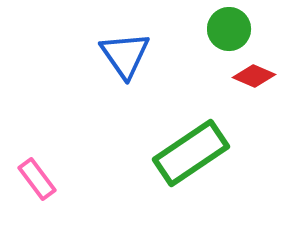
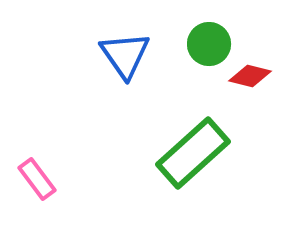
green circle: moved 20 px left, 15 px down
red diamond: moved 4 px left; rotated 9 degrees counterclockwise
green rectangle: moved 2 px right; rotated 8 degrees counterclockwise
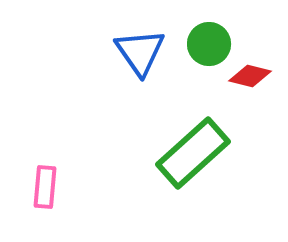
blue triangle: moved 15 px right, 3 px up
pink rectangle: moved 8 px right, 8 px down; rotated 42 degrees clockwise
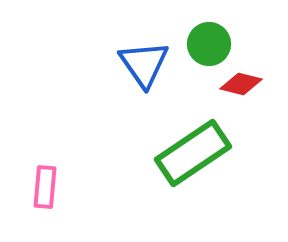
blue triangle: moved 4 px right, 12 px down
red diamond: moved 9 px left, 8 px down
green rectangle: rotated 8 degrees clockwise
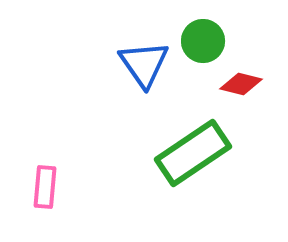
green circle: moved 6 px left, 3 px up
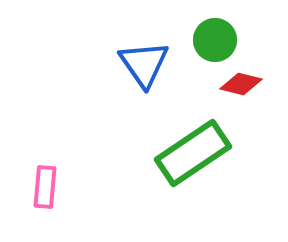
green circle: moved 12 px right, 1 px up
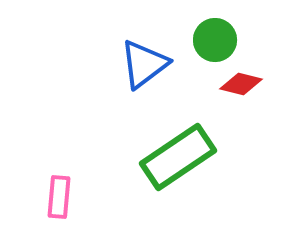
blue triangle: rotated 28 degrees clockwise
green rectangle: moved 15 px left, 4 px down
pink rectangle: moved 14 px right, 10 px down
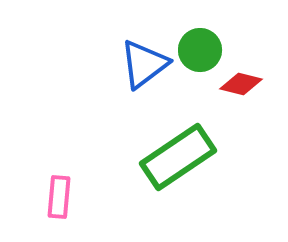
green circle: moved 15 px left, 10 px down
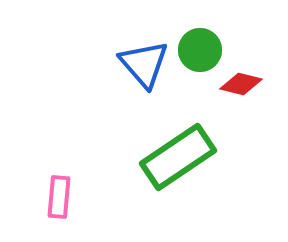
blue triangle: rotated 34 degrees counterclockwise
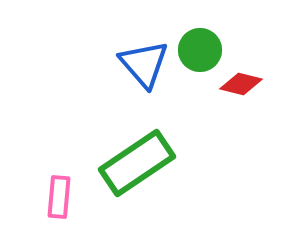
green rectangle: moved 41 px left, 6 px down
